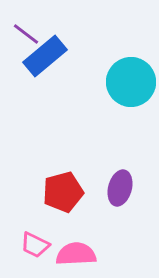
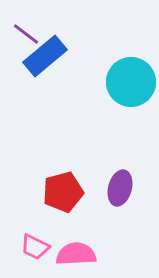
pink trapezoid: moved 2 px down
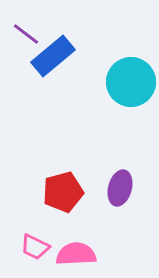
blue rectangle: moved 8 px right
